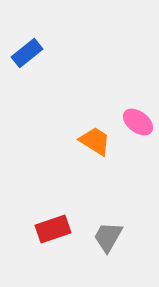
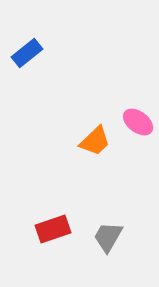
orange trapezoid: rotated 104 degrees clockwise
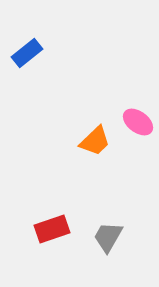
red rectangle: moved 1 px left
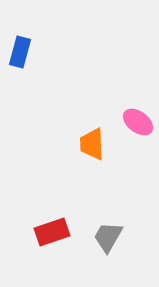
blue rectangle: moved 7 px left, 1 px up; rotated 36 degrees counterclockwise
orange trapezoid: moved 3 px left, 3 px down; rotated 132 degrees clockwise
red rectangle: moved 3 px down
